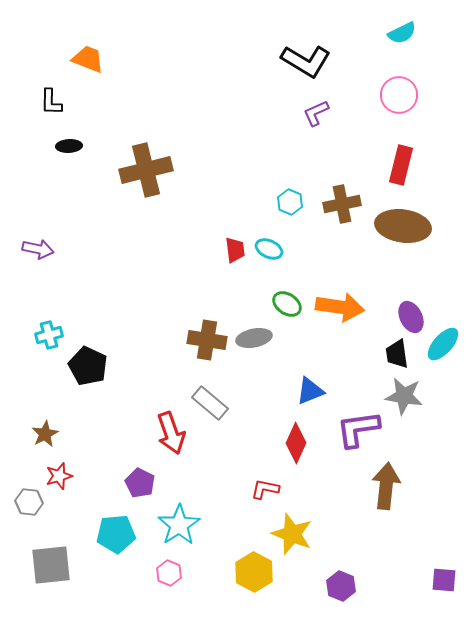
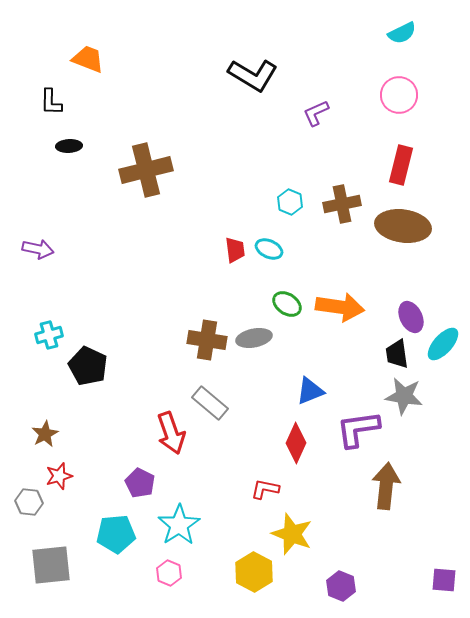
black L-shape at (306, 61): moved 53 px left, 14 px down
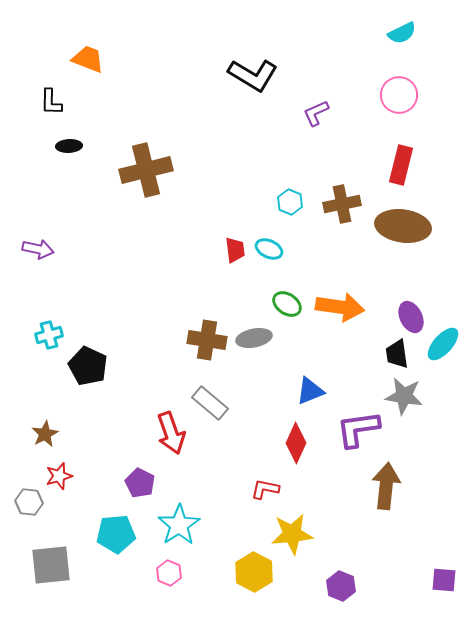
yellow star at (292, 534): rotated 27 degrees counterclockwise
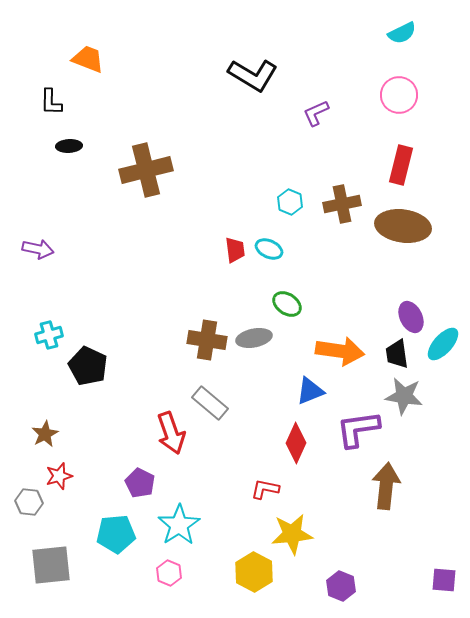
orange arrow at (340, 307): moved 44 px down
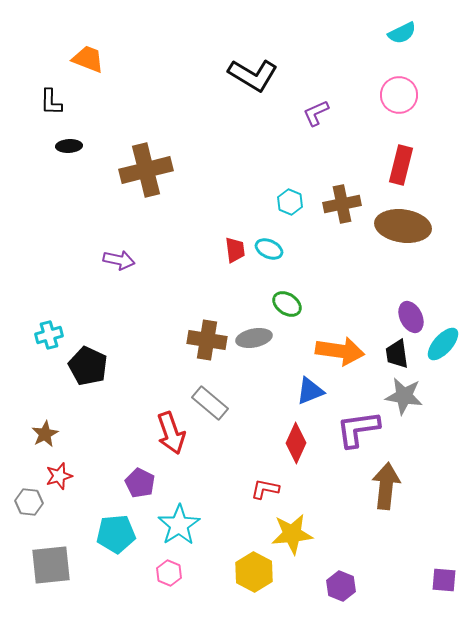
purple arrow at (38, 249): moved 81 px right, 11 px down
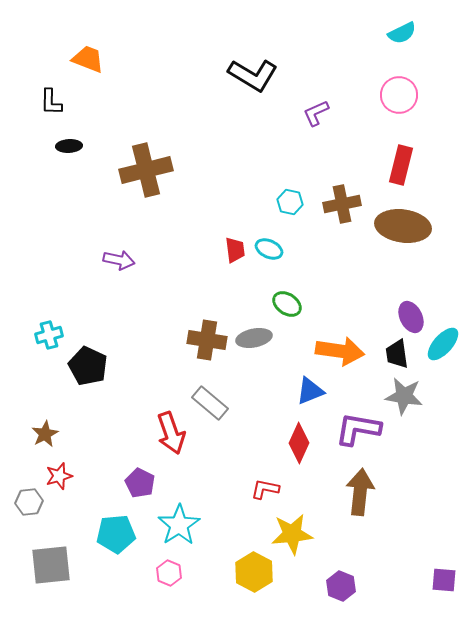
cyan hexagon at (290, 202): rotated 10 degrees counterclockwise
purple L-shape at (358, 429): rotated 18 degrees clockwise
red diamond at (296, 443): moved 3 px right
brown arrow at (386, 486): moved 26 px left, 6 px down
gray hexagon at (29, 502): rotated 12 degrees counterclockwise
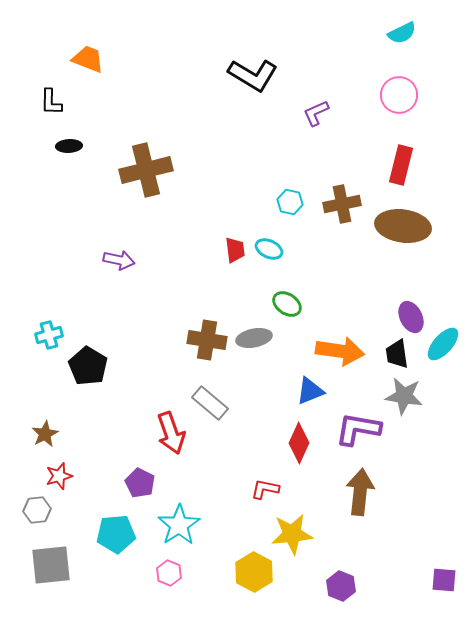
black pentagon at (88, 366): rotated 6 degrees clockwise
gray hexagon at (29, 502): moved 8 px right, 8 px down
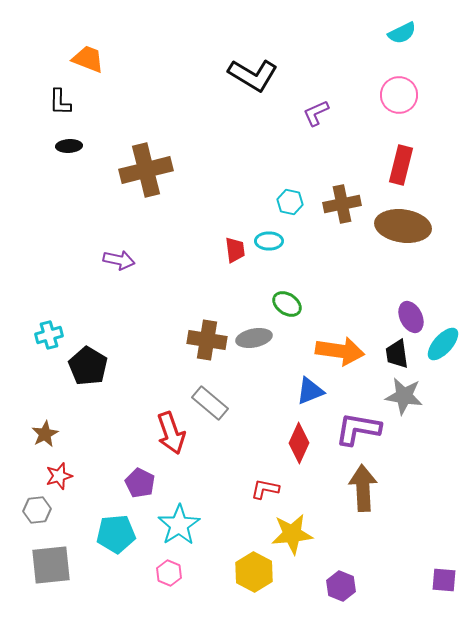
black L-shape at (51, 102): moved 9 px right
cyan ellipse at (269, 249): moved 8 px up; rotated 24 degrees counterclockwise
brown arrow at (360, 492): moved 3 px right, 4 px up; rotated 9 degrees counterclockwise
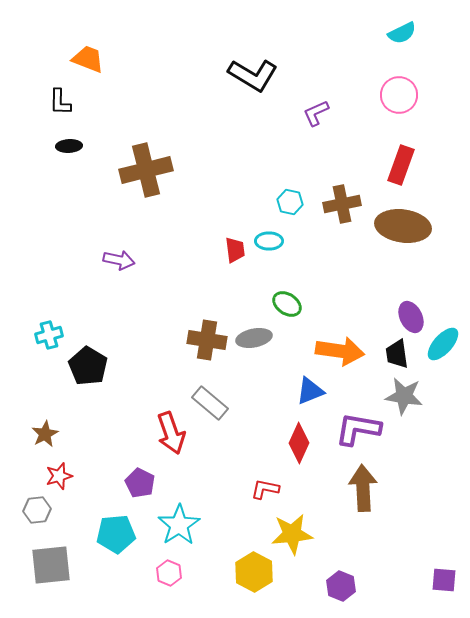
red rectangle at (401, 165): rotated 6 degrees clockwise
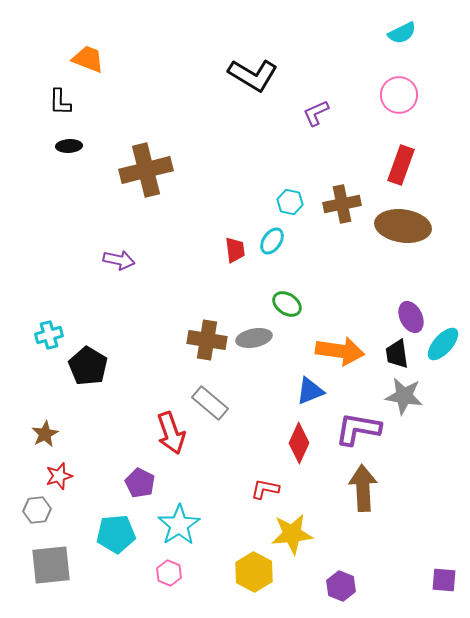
cyan ellipse at (269, 241): moved 3 px right; rotated 56 degrees counterclockwise
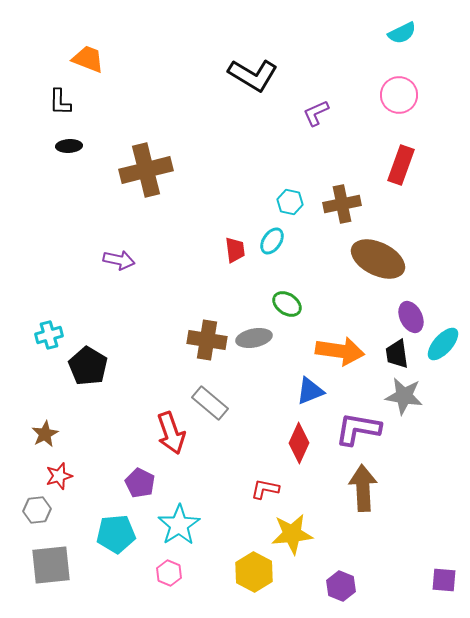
brown ellipse at (403, 226): moved 25 px left, 33 px down; rotated 18 degrees clockwise
